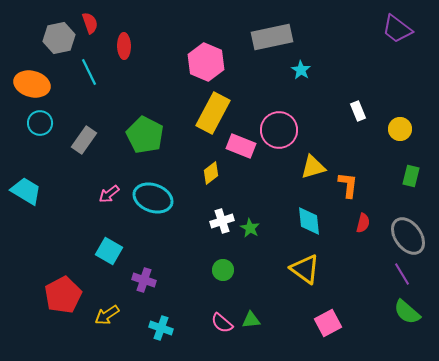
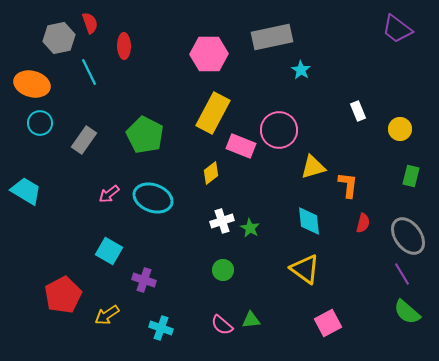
pink hexagon at (206, 62): moved 3 px right, 8 px up; rotated 24 degrees counterclockwise
pink semicircle at (222, 323): moved 2 px down
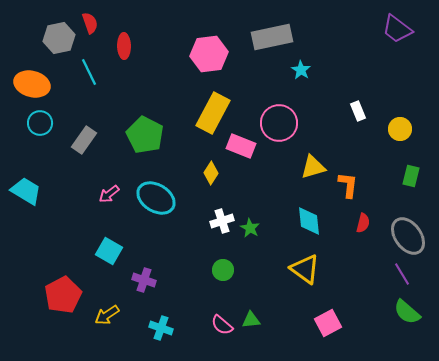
pink hexagon at (209, 54): rotated 6 degrees counterclockwise
pink circle at (279, 130): moved 7 px up
yellow diamond at (211, 173): rotated 20 degrees counterclockwise
cyan ellipse at (153, 198): moved 3 px right; rotated 12 degrees clockwise
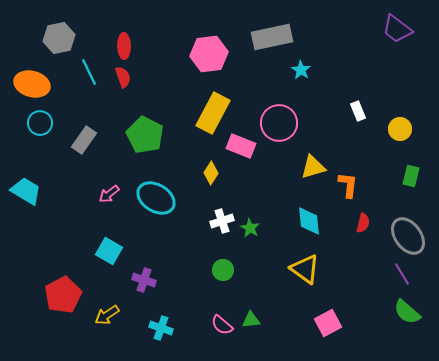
red semicircle at (90, 23): moved 33 px right, 54 px down
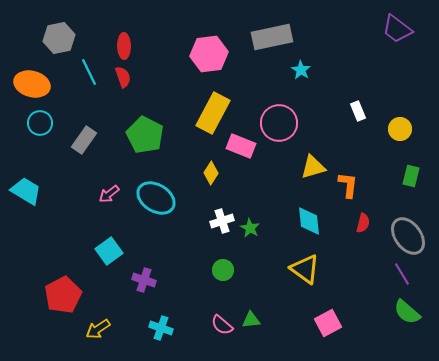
cyan square at (109, 251): rotated 24 degrees clockwise
yellow arrow at (107, 315): moved 9 px left, 14 px down
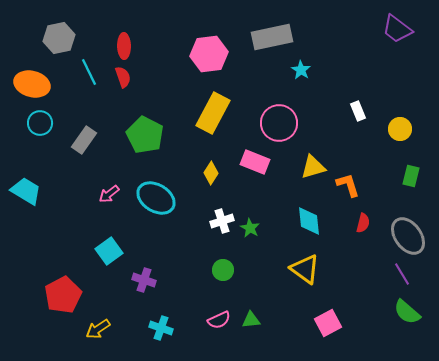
pink rectangle at (241, 146): moved 14 px right, 16 px down
orange L-shape at (348, 185): rotated 24 degrees counterclockwise
pink semicircle at (222, 325): moved 3 px left, 5 px up; rotated 65 degrees counterclockwise
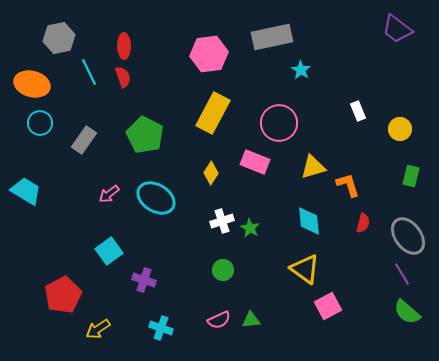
pink square at (328, 323): moved 17 px up
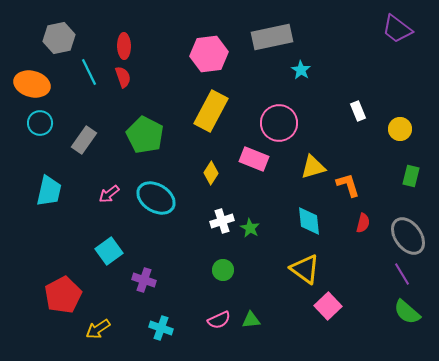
yellow rectangle at (213, 113): moved 2 px left, 2 px up
pink rectangle at (255, 162): moved 1 px left, 3 px up
cyan trapezoid at (26, 191): moved 23 px right; rotated 72 degrees clockwise
pink square at (328, 306): rotated 16 degrees counterclockwise
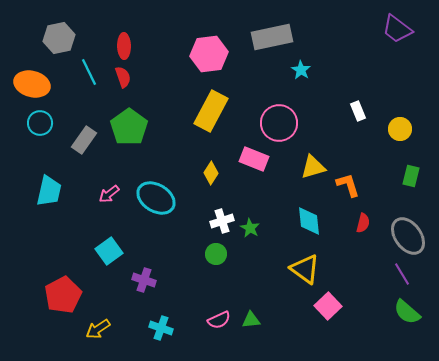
green pentagon at (145, 135): moved 16 px left, 8 px up; rotated 9 degrees clockwise
green circle at (223, 270): moved 7 px left, 16 px up
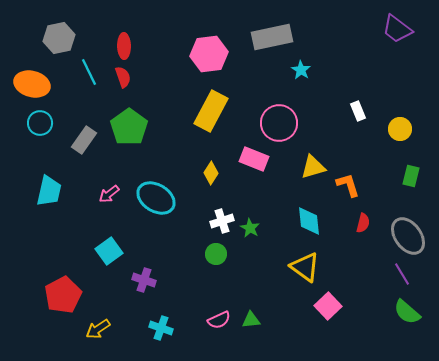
yellow triangle at (305, 269): moved 2 px up
